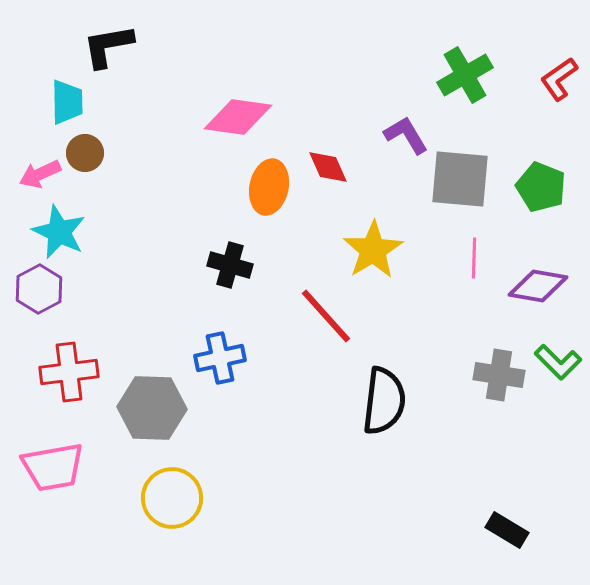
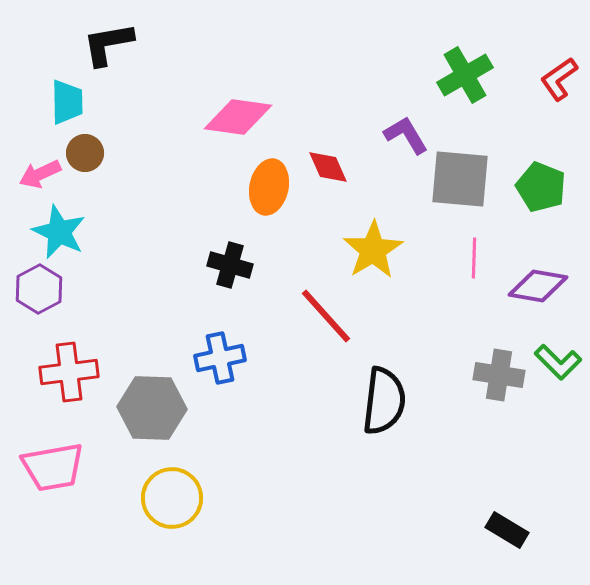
black L-shape: moved 2 px up
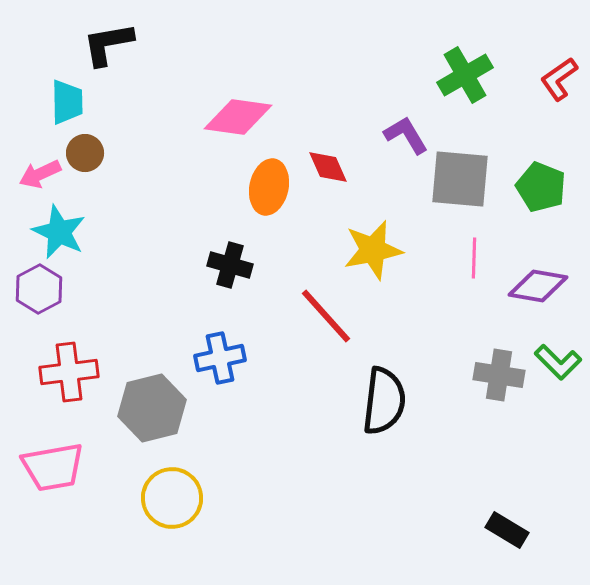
yellow star: rotated 20 degrees clockwise
gray hexagon: rotated 16 degrees counterclockwise
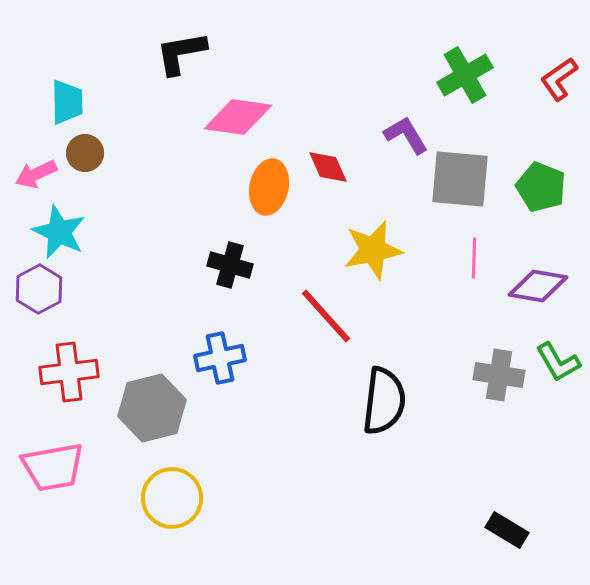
black L-shape: moved 73 px right, 9 px down
pink arrow: moved 4 px left
green L-shape: rotated 15 degrees clockwise
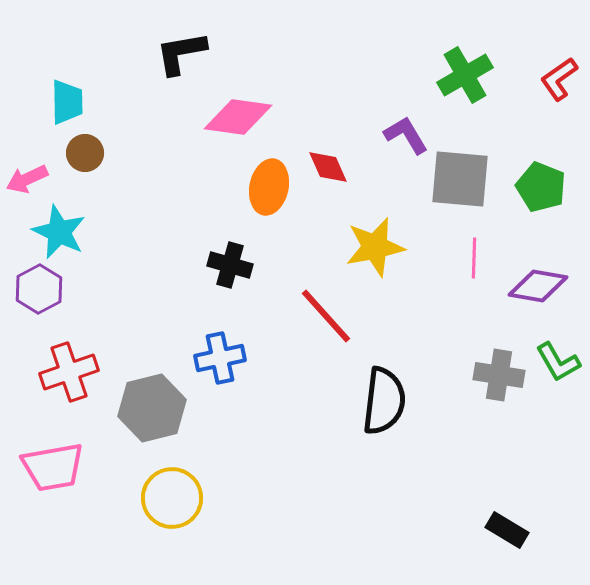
pink arrow: moved 9 px left, 5 px down
yellow star: moved 2 px right, 3 px up
red cross: rotated 12 degrees counterclockwise
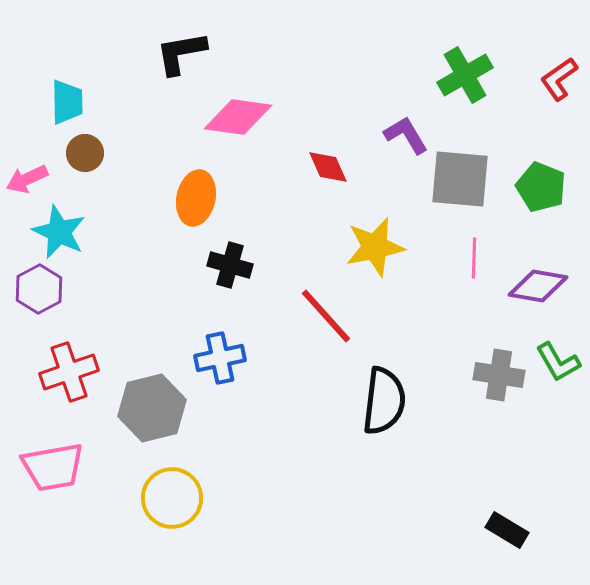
orange ellipse: moved 73 px left, 11 px down
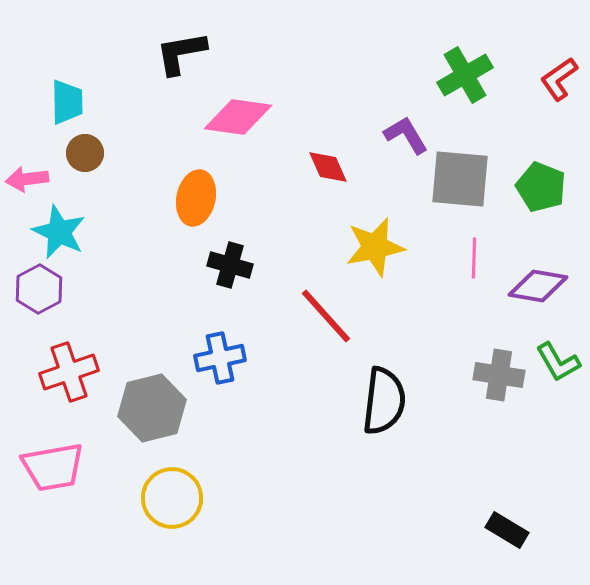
pink arrow: rotated 18 degrees clockwise
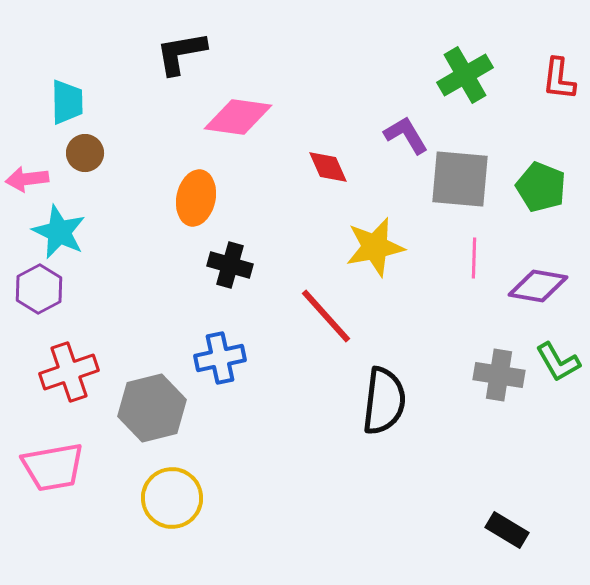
red L-shape: rotated 48 degrees counterclockwise
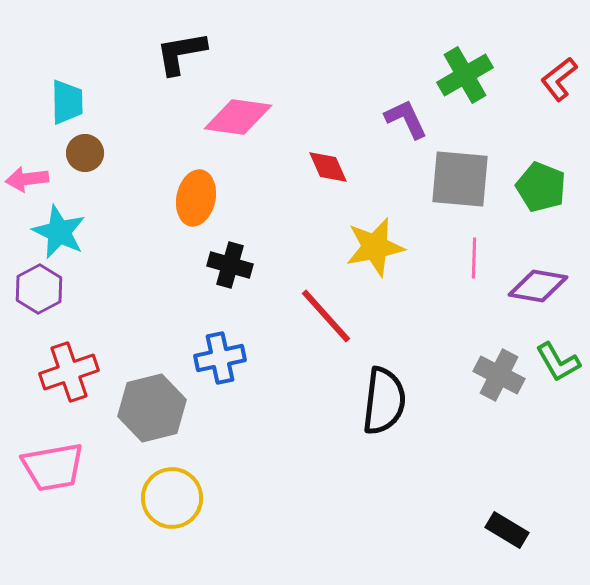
red L-shape: rotated 45 degrees clockwise
purple L-shape: moved 16 px up; rotated 6 degrees clockwise
gray cross: rotated 18 degrees clockwise
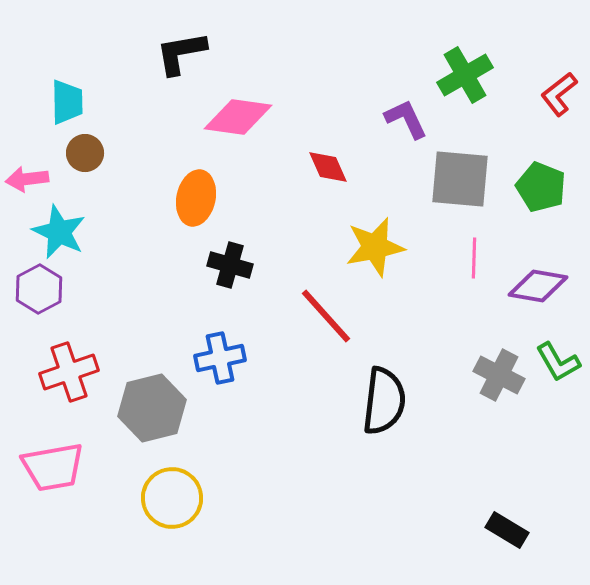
red L-shape: moved 15 px down
